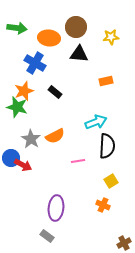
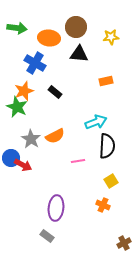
green star: rotated 10 degrees clockwise
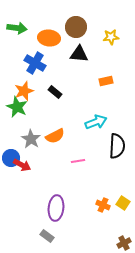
black semicircle: moved 10 px right
red arrow: moved 1 px left
yellow square: moved 12 px right, 22 px down; rotated 24 degrees counterclockwise
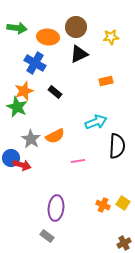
orange ellipse: moved 1 px left, 1 px up
black triangle: rotated 30 degrees counterclockwise
red arrow: rotated 12 degrees counterclockwise
